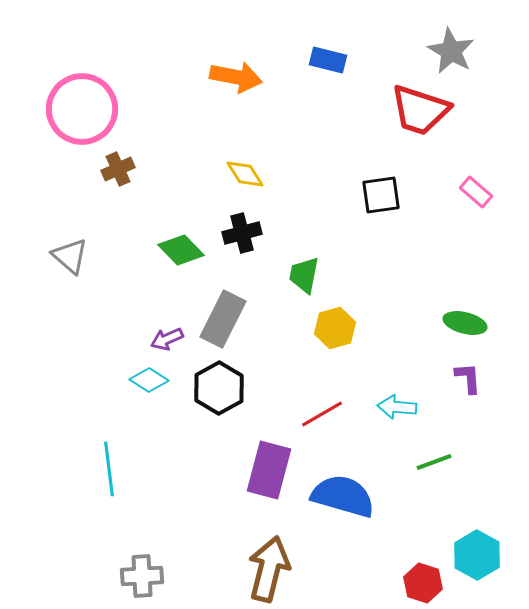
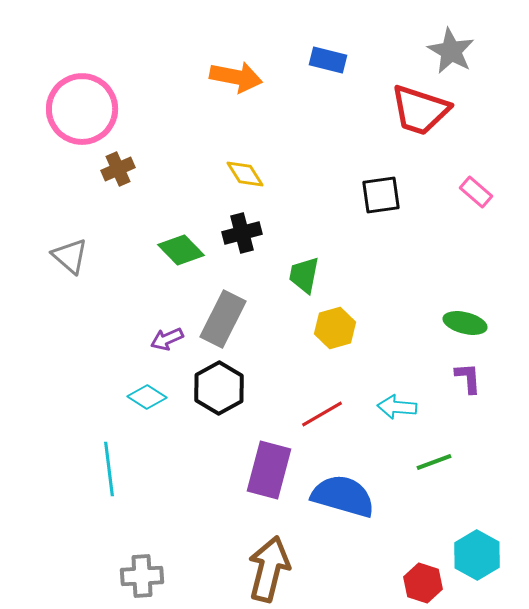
cyan diamond: moved 2 px left, 17 px down
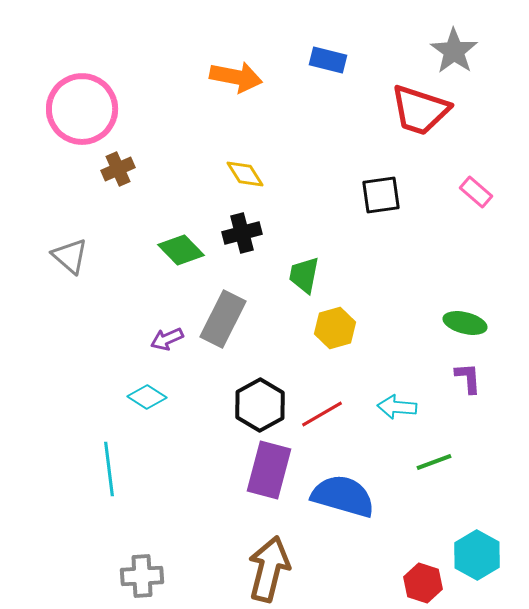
gray star: moved 3 px right; rotated 6 degrees clockwise
black hexagon: moved 41 px right, 17 px down
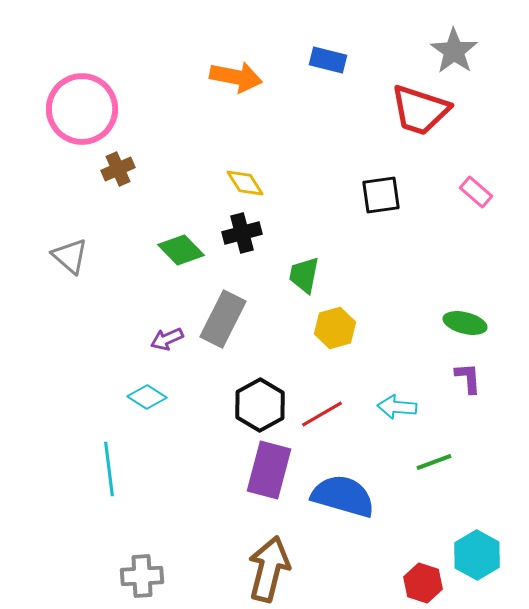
yellow diamond: moved 9 px down
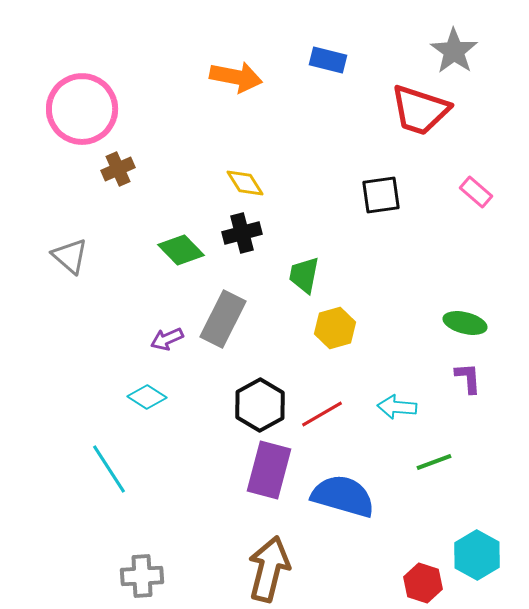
cyan line: rotated 26 degrees counterclockwise
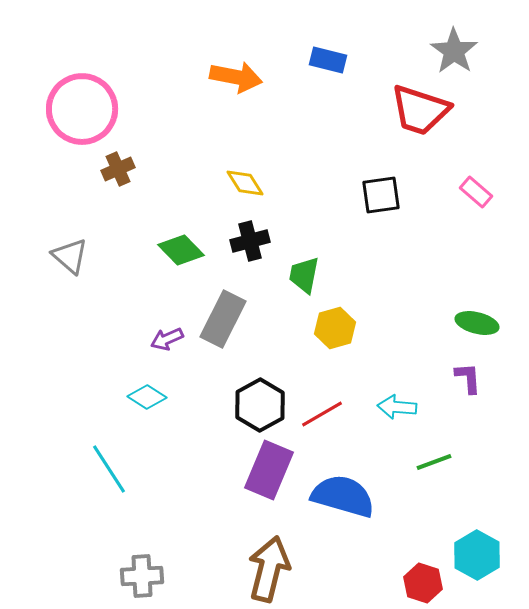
black cross: moved 8 px right, 8 px down
green ellipse: moved 12 px right
purple rectangle: rotated 8 degrees clockwise
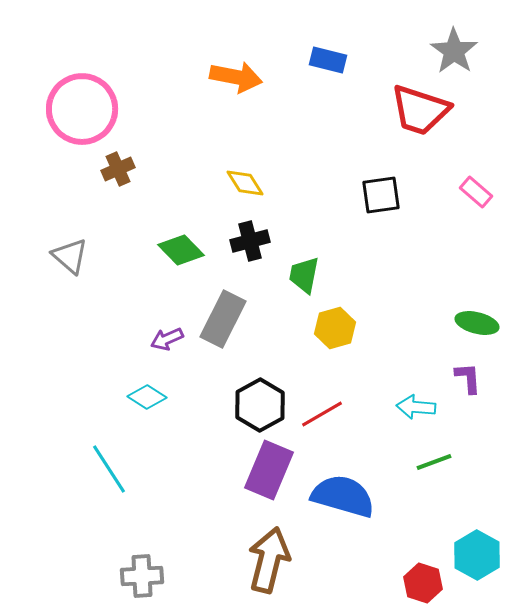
cyan arrow: moved 19 px right
brown arrow: moved 9 px up
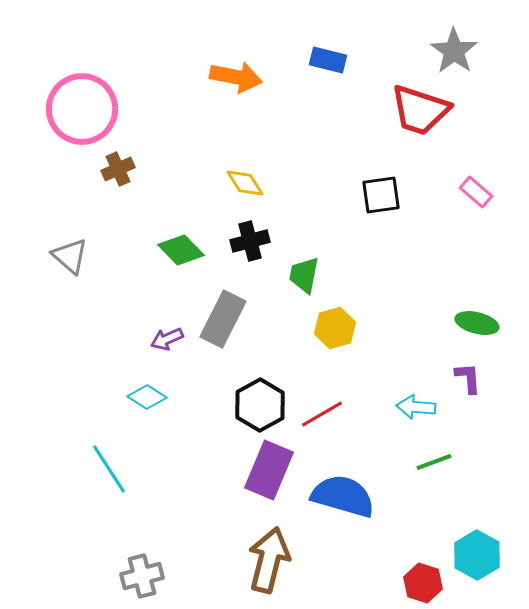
gray cross: rotated 12 degrees counterclockwise
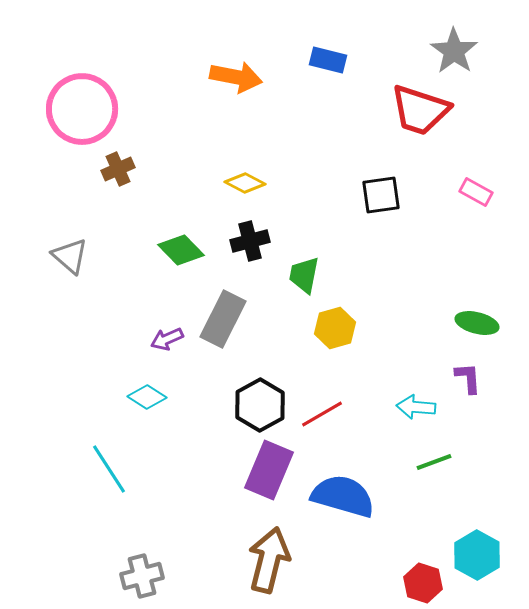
yellow diamond: rotated 30 degrees counterclockwise
pink rectangle: rotated 12 degrees counterclockwise
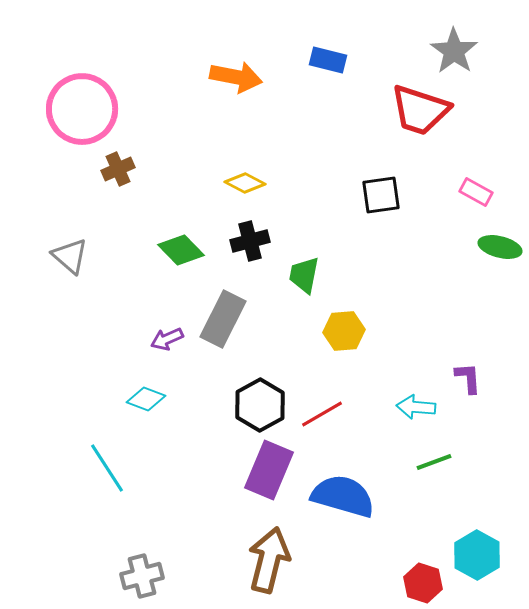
green ellipse: moved 23 px right, 76 px up
yellow hexagon: moved 9 px right, 3 px down; rotated 12 degrees clockwise
cyan diamond: moved 1 px left, 2 px down; rotated 12 degrees counterclockwise
cyan line: moved 2 px left, 1 px up
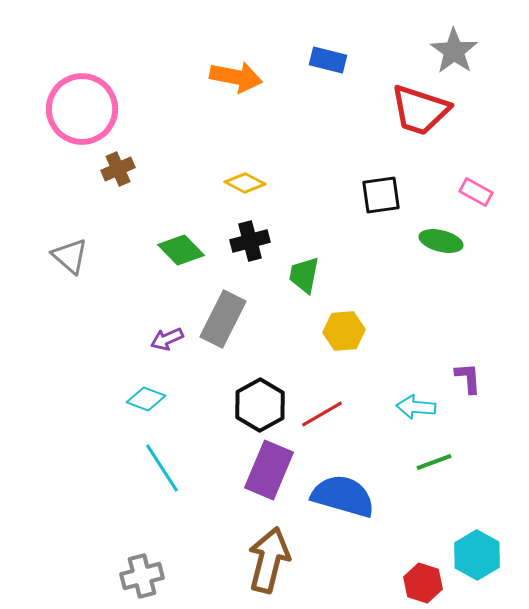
green ellipse: moved 59 px left, 6 px up
cyan line: moved 55 px right
